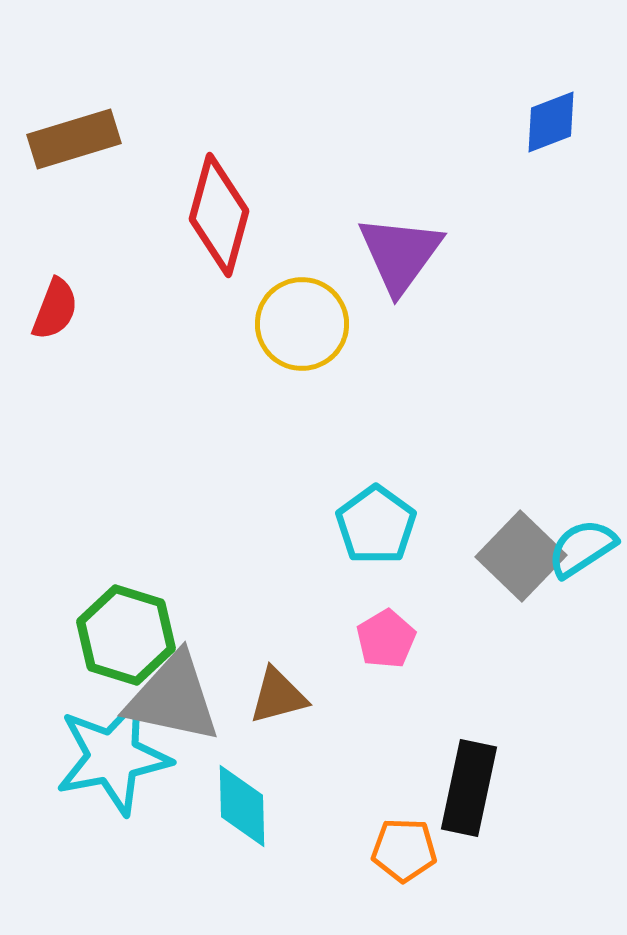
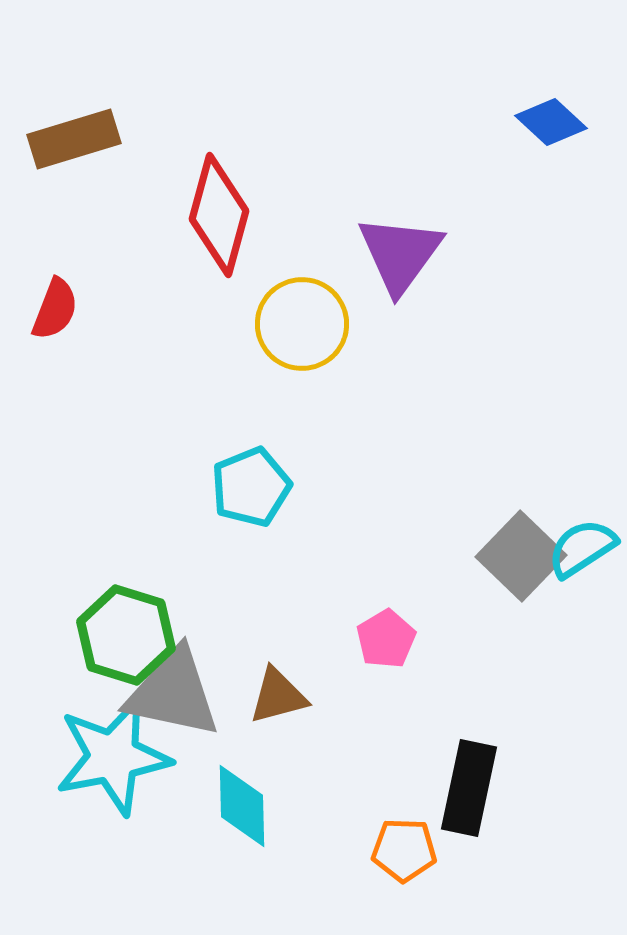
blue diamond: rotated 64 degrees clockwise
cyan pentagon: moved 125 px left, 38 px up; rotated 14 degrees clockwise
gray triangle: moved 5 px up
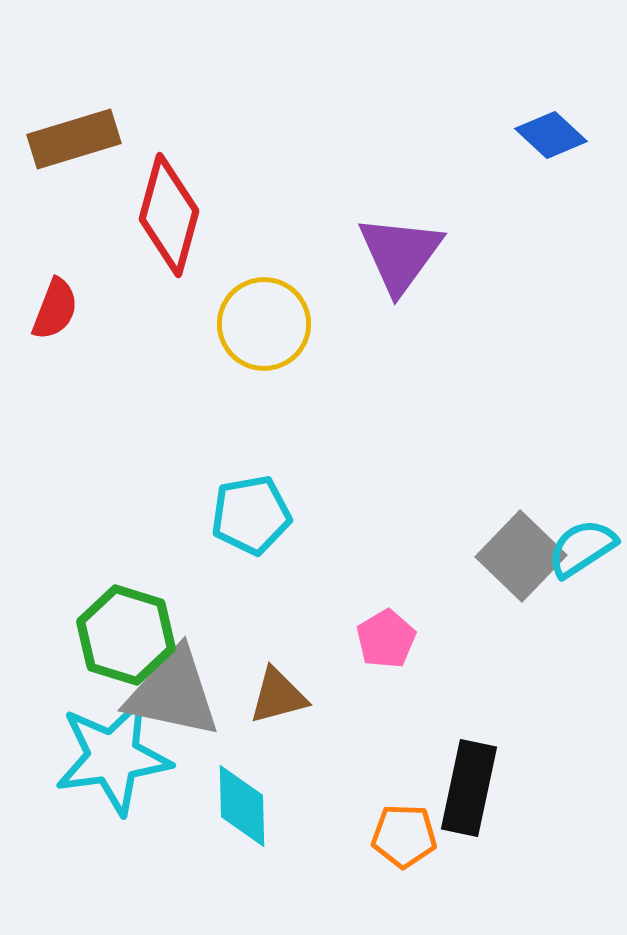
blue diamond: moved 13 px down
red diamond: moved 50 px left
yellow circle: moved 38 px left
cyan pentagon: moved 28 px down; rotated 12 degrees clockwise
cyan star: rotated 3 degrees clockwise
orange pentagon: moved 14 px up
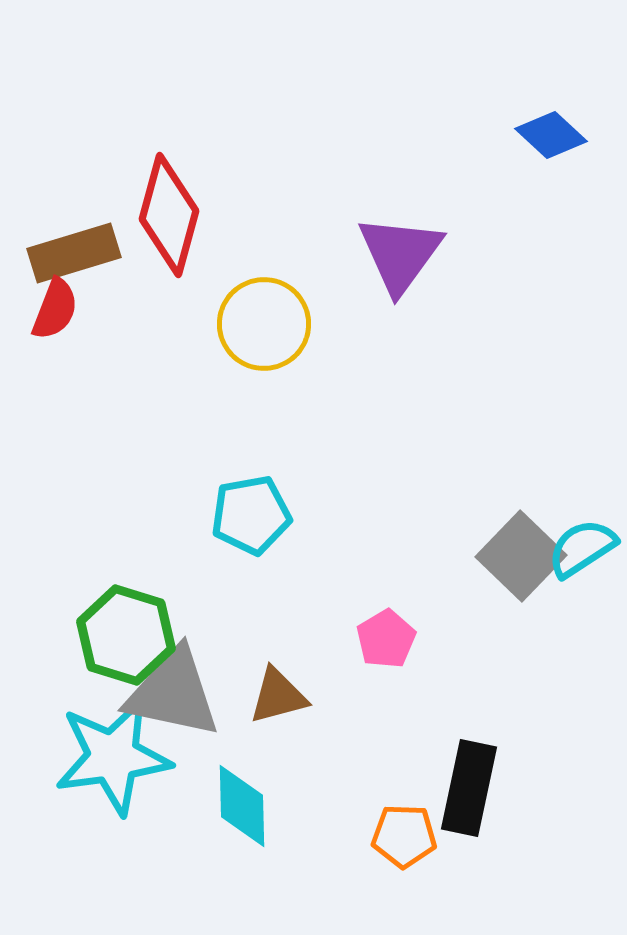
brown rectangle: moved 114 px down
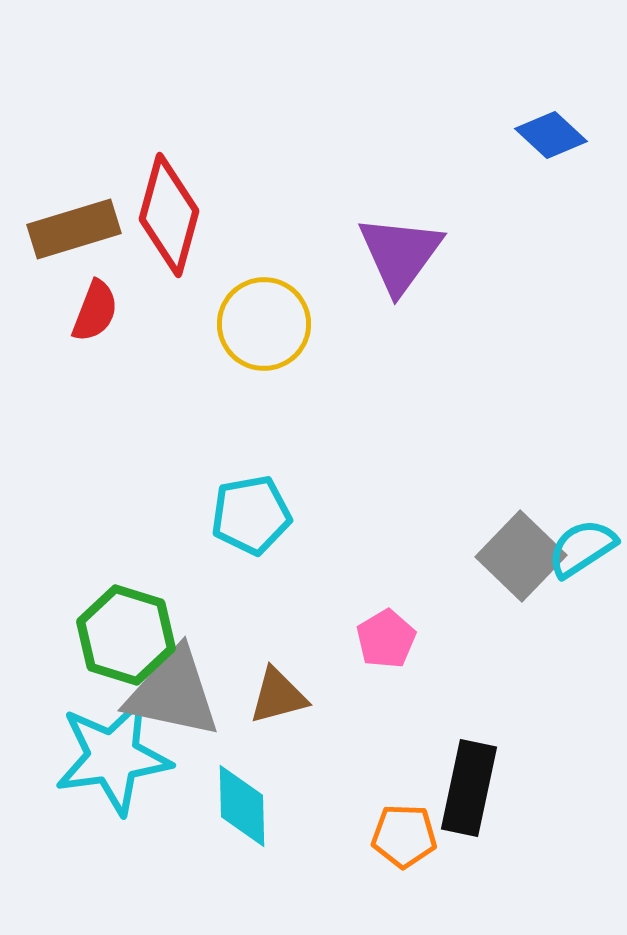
brown rectangle: moved 24 px up
red semicircle: moved 40 px right, 2 px down
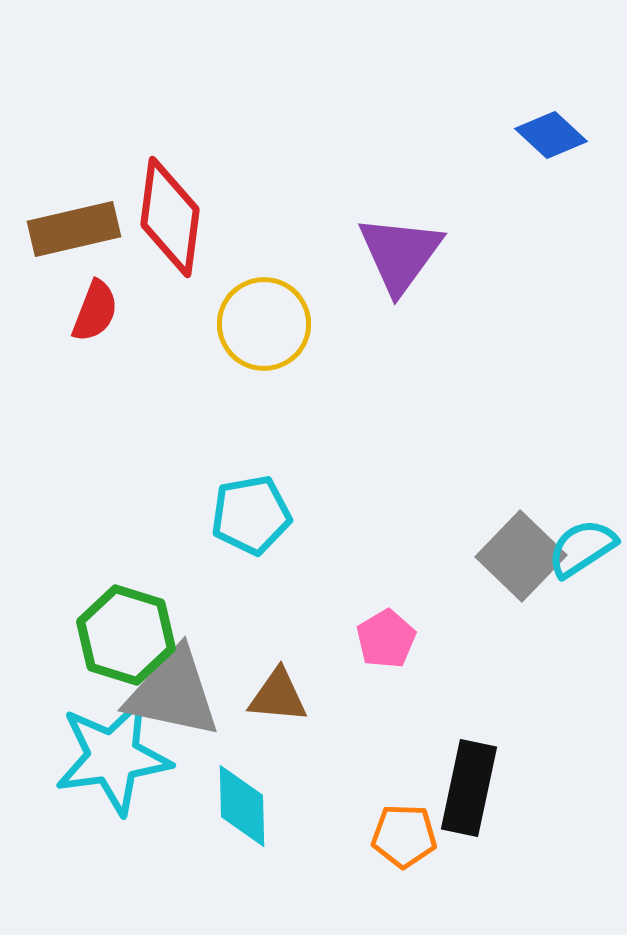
red diamond: moved 1 px right, 2 px down; rotated 8 degrees counterclockwise
brown rectangle: rotated 4 degrees clockwise
brown triangle: rotated 20 degrees clockwise
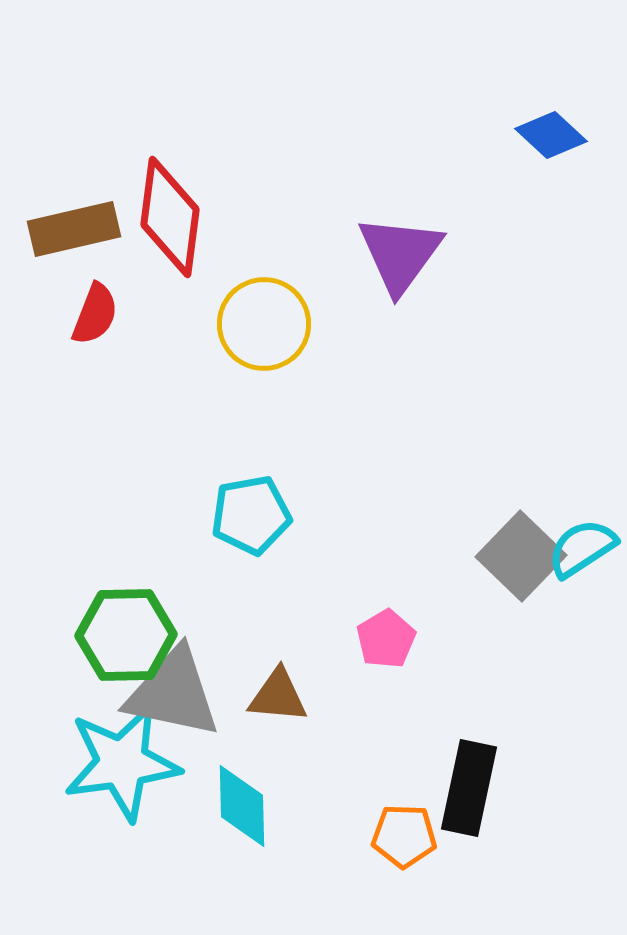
red semicircle: moved 3 px down
green hexagon: rotated 18 degrees counterclockwise
cyan star: moved 9 px right, 6 px down
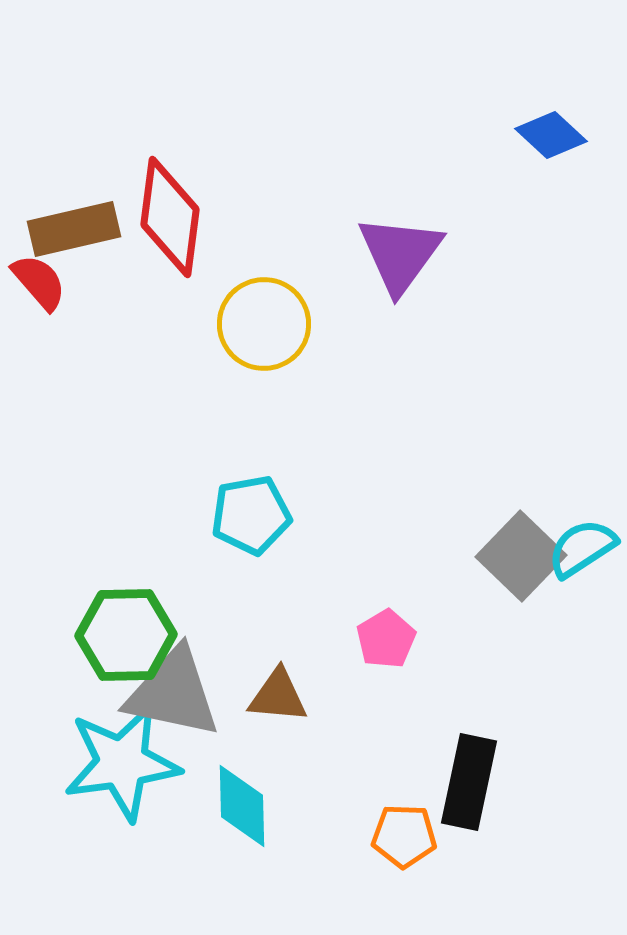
red semicircle: moved 56 px left, 32 px up; rotated 62 degrees counterclockwise
black rectangle: moved 6 px up
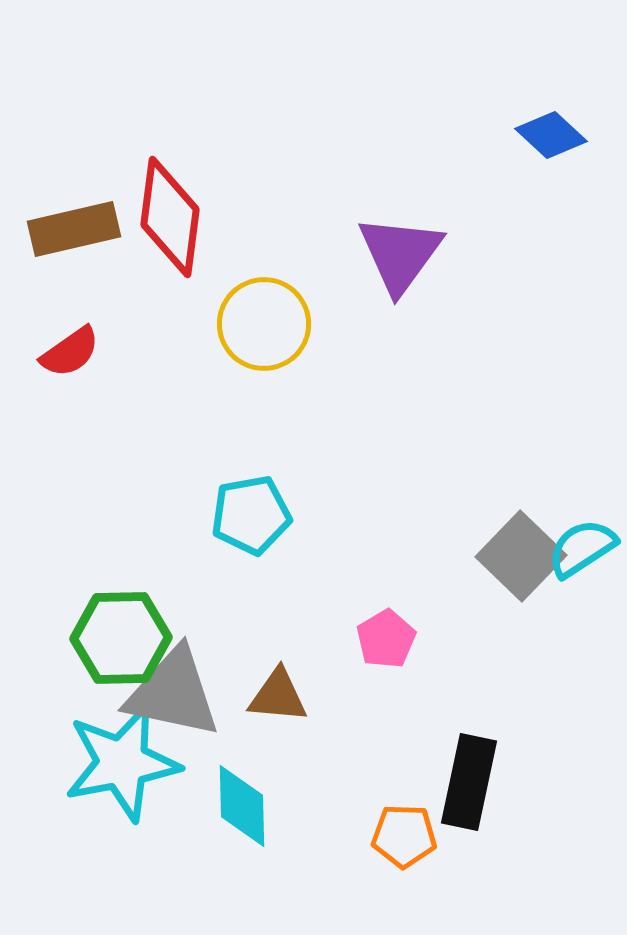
red semicircle: moved 31 px right, 70 px down; rotated 96 degrees clockwise
green hexagon: moved 5 px left, 3 px down
cyan star: rotated 3 degrees counterclockwise
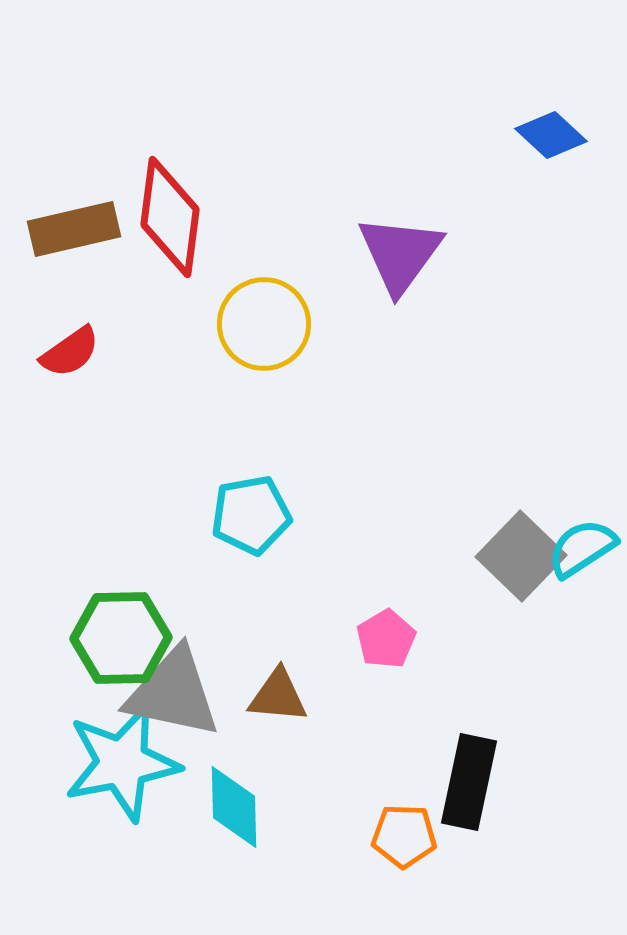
cyan diamond: moved 8 px left, 1 px down
